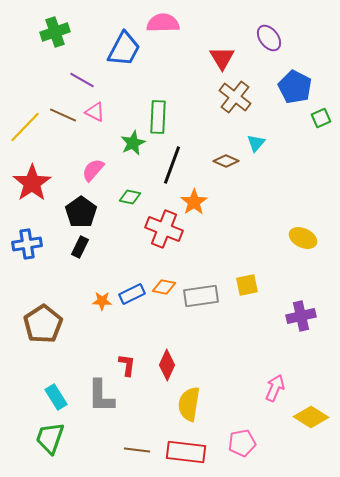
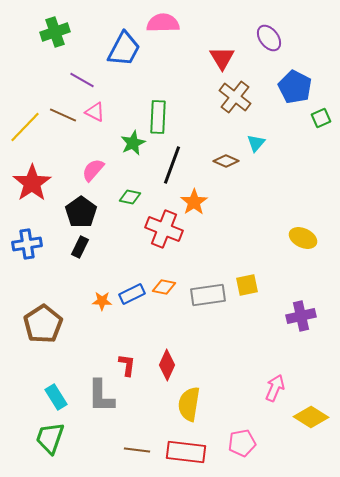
gray rectangle at (201, 296): moved 7 px right, 1 px up
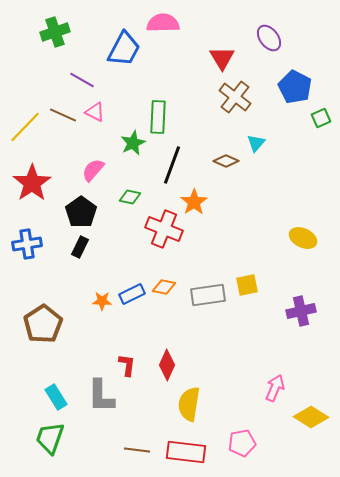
purple cross at (301, 316): moved 5 px up
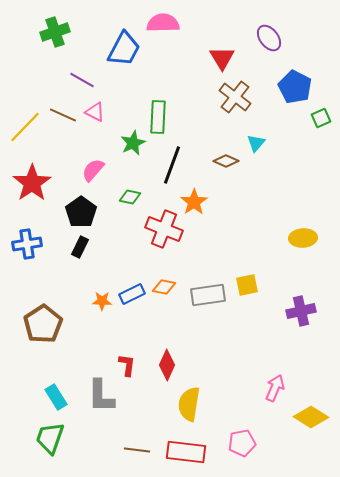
yellow ellipse at (303, 238): rotated 28 degrees counterclockwise
